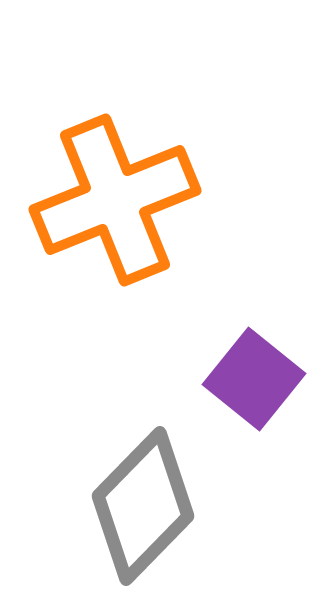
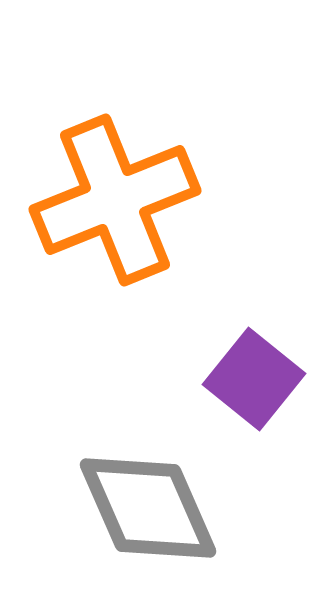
gray diamond: moved 5 px right, 2 px down; rotated 68 degrees counterclockwise
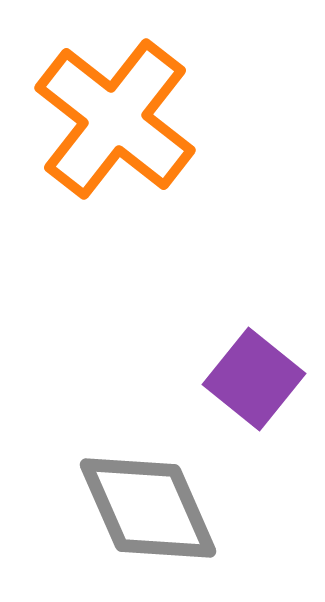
orange cross: moved 81 px up; rotated 30 degrees counterclockwise
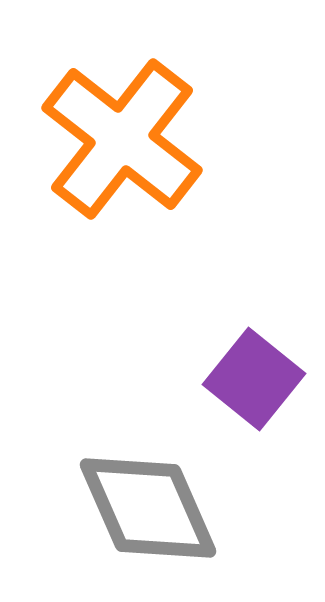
orange cross: moved 7 px right, 20 px down
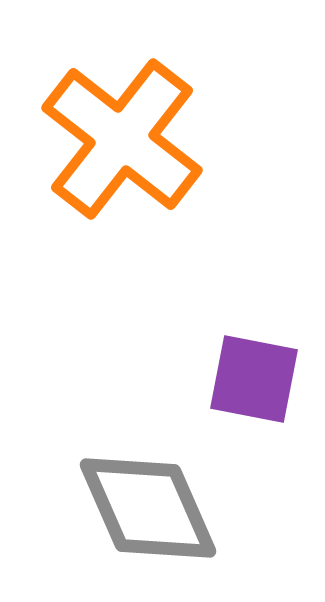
purple square: rotated 28 degrees counterclockwise
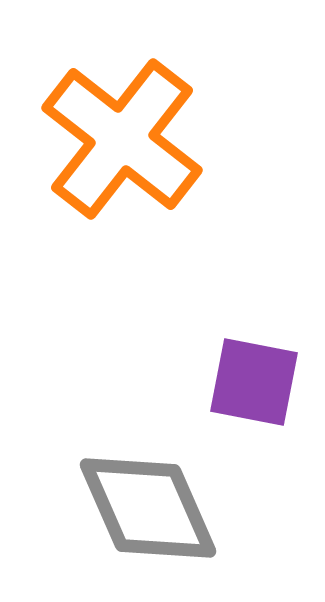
purple square: moved 3 px down
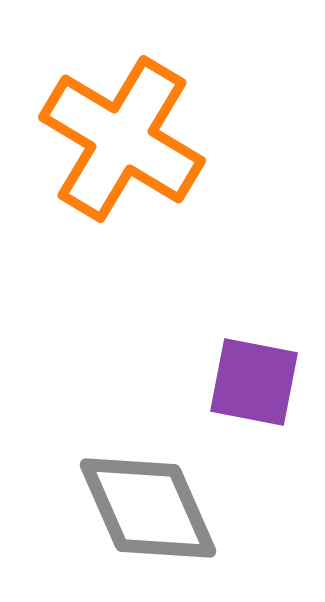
orange cross: rotated 7 degrees counterclockwise
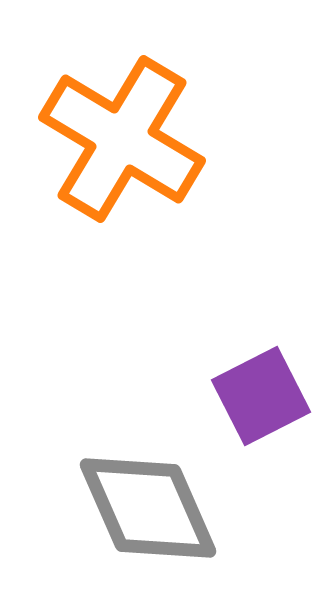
purple square: moved 7 px right, 14 px down; rotated 38 degrees counterclockwise
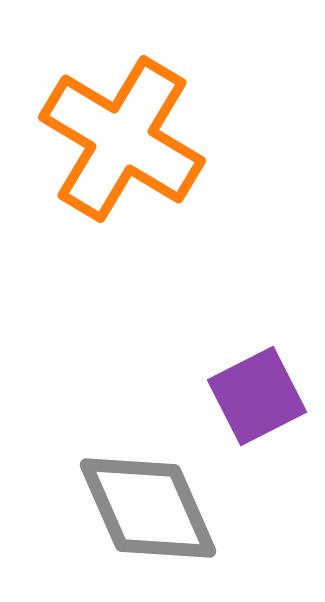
purple square: moved 4 px left
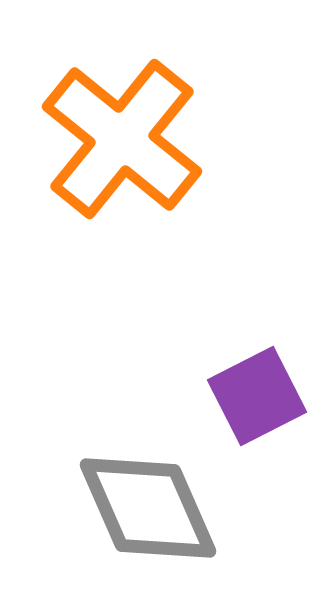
orange cross: rotated 8 degrees clockwise
